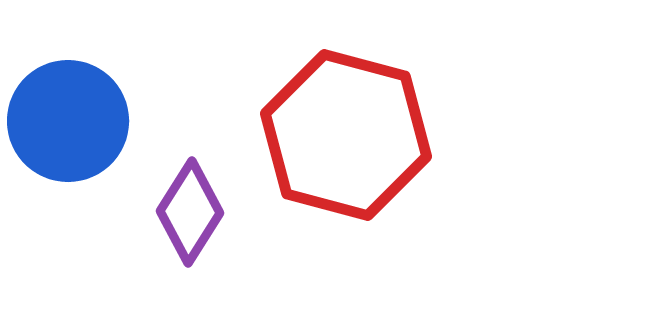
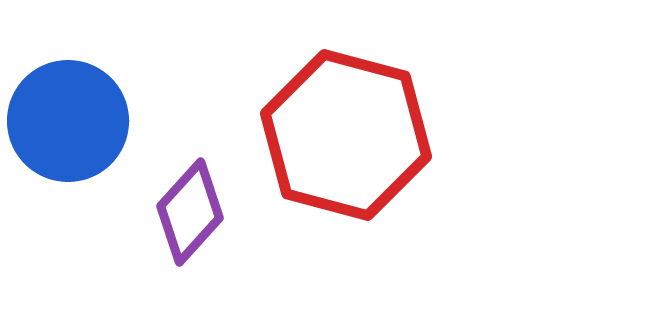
purple diamond: rotated 10 degrees clockwise
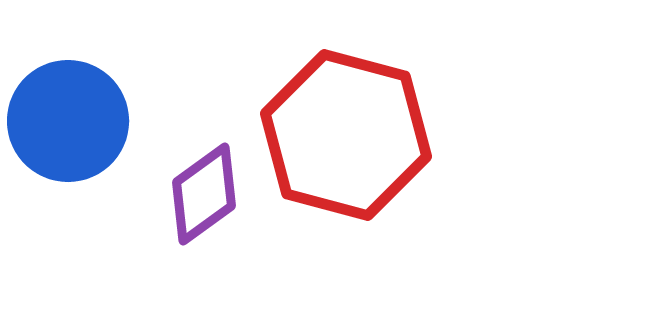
purple diamond: moved 14 px right, 18 px up; rotated 12 degrees clockwise
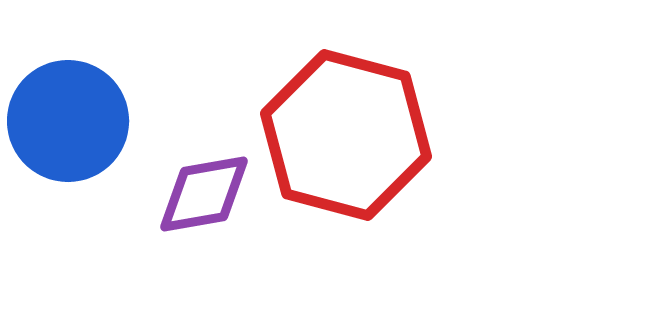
purple diamond: rotated 26 degrees clockwise
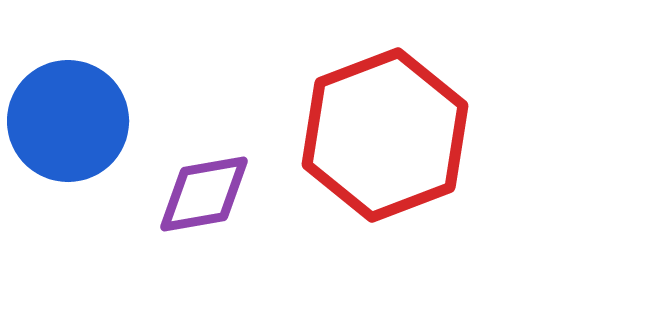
red hexagon: moved 39 px right; rotated 24 degrees clockwise
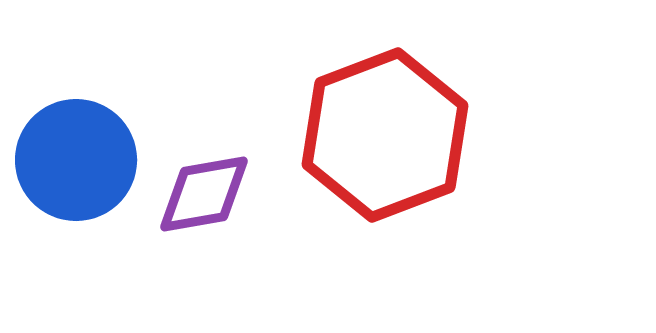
blue circle: moved 8 px right, 39 px down
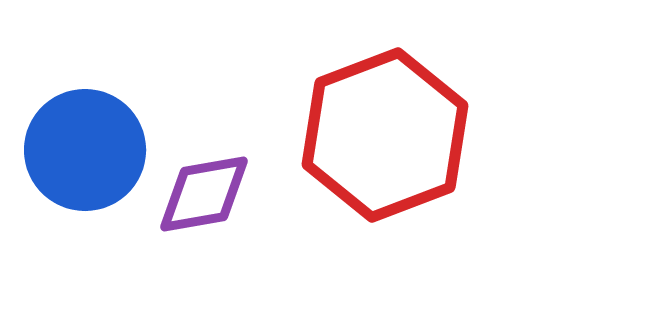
blue circle: moved 9 px right, 10 px up
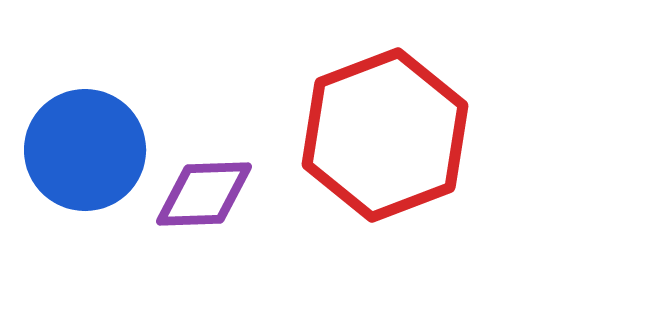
purple diamond: rotated 8 degrees clockwise
